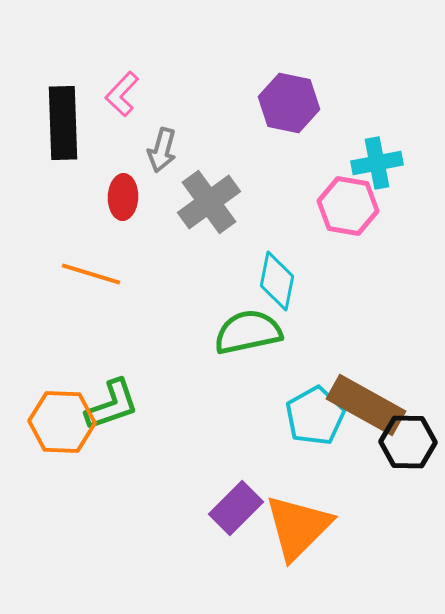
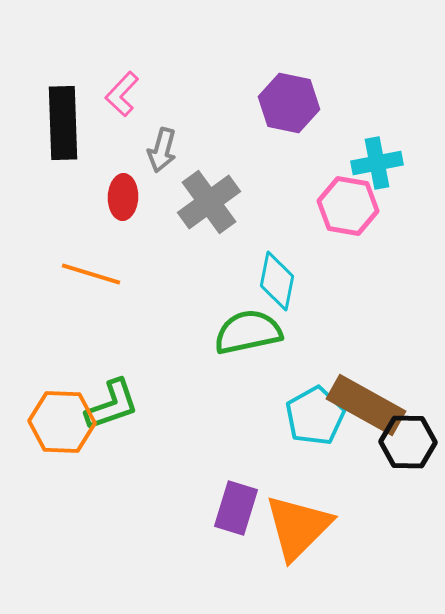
purple rectangle: rotated 28 degrees counterclockwise
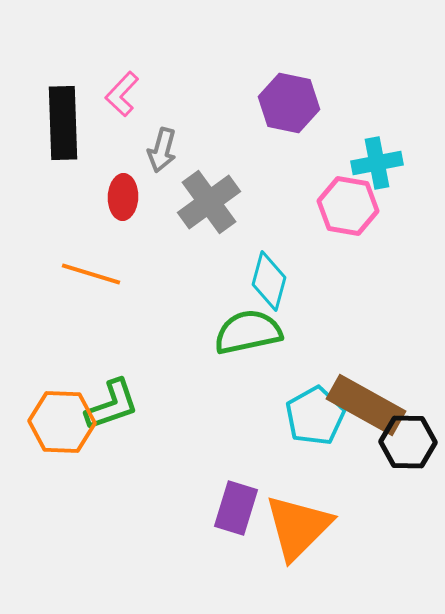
cyan diamond: moved 8 px left; rotated 4 degrees clockwise
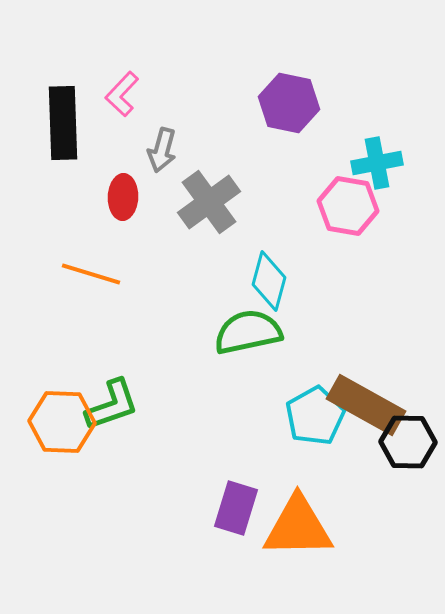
orange triangle: rotated 44 degrees clockwise
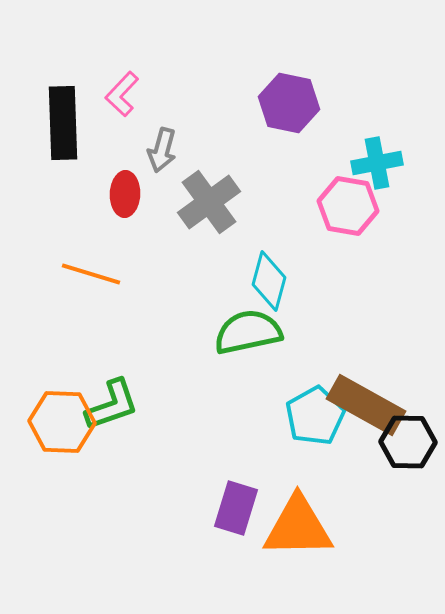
red ellipse: moved 2 px right, 3 px up
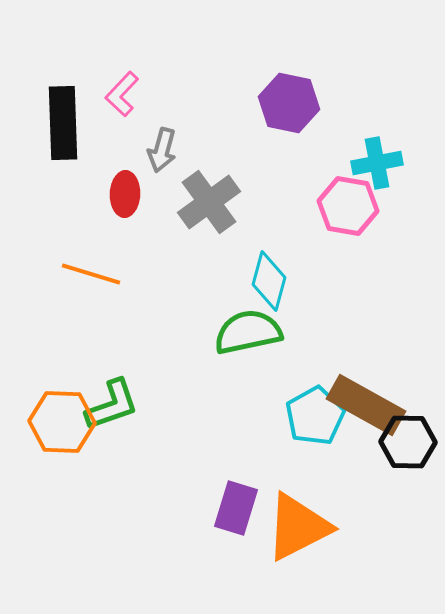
orange triangle: rotated 26 degrees counterclockwise
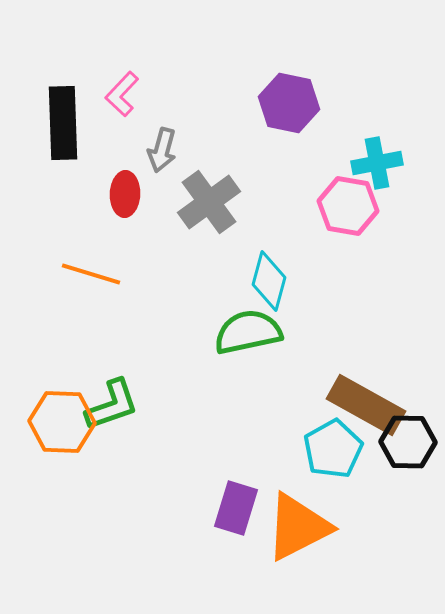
cyan pentagon: moved 18 px right, 33 px down
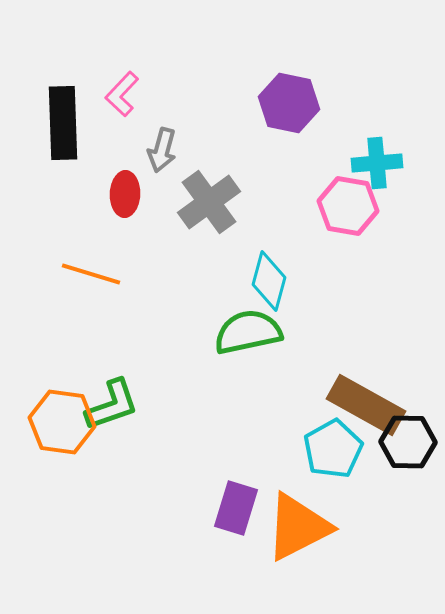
cyan cross: rotated 6 degrees clockwise
orange hexagon: rotated 6 degrees clockwise
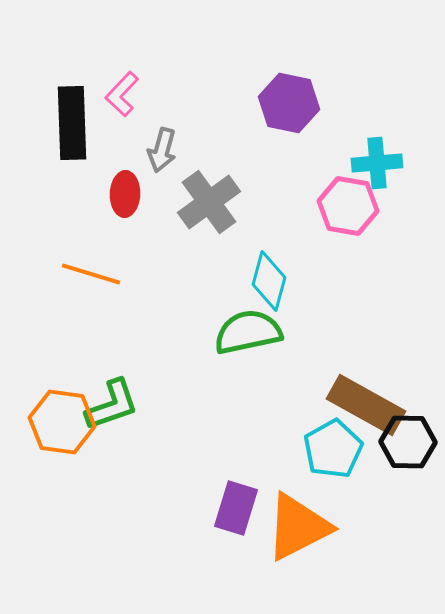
black rectangle: moved 9 px right
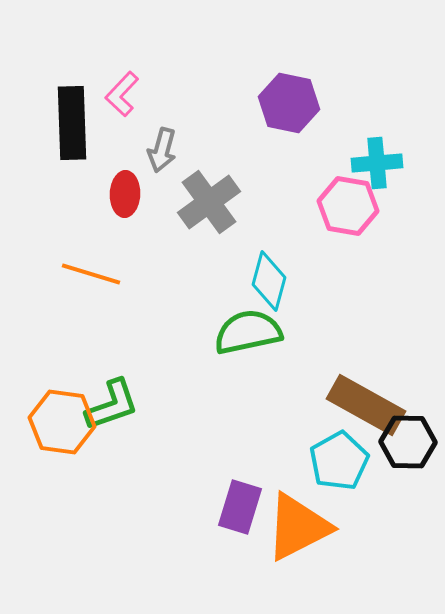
cyan pentagon: moved 6 px right, 12 px down
purple rectangle: moved 4 px right, 1 px up
